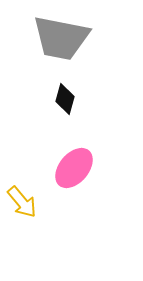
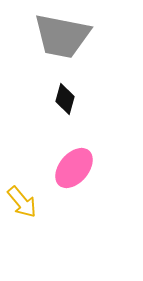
gray trapezoid: moved 1 px right, 2 px up
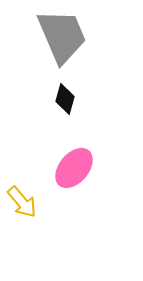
gray trapezoid: rotated 124 degrees counterclockwise
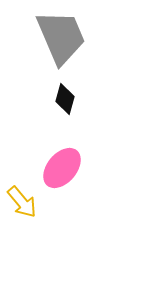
gray trapezoid: moved 1 px left, 1 px down
pink ellipse: moved 12 px left
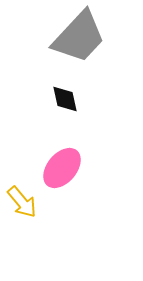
gray trapezoid: moved 18 px right; rotated 66 degrees clockwise
black diamond: rotated 28 degrees counterclockwise
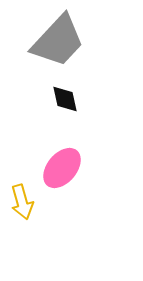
gray trapezoid: moved 21 px left, 4 px down
yellow arrow: rotated 24 degrees clockwise
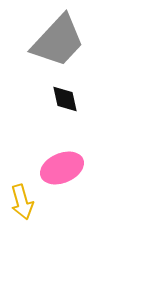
pink ellipse: rotated 27 degrees clockwise
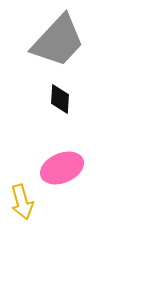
black diamond: moved 5 px left; rotated 16 degrees clockwise
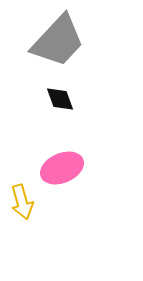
black diamond: rotated 24 degrees counterclockwise
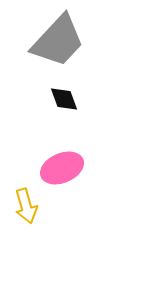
black diamond: moved 4 px right
yellow arrow: moved 4 px right, 4 px down
